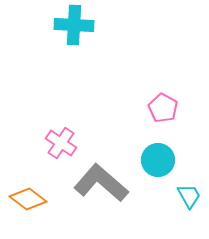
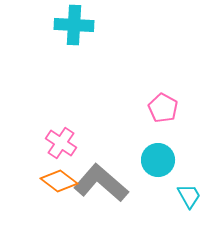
orange diamond: moved 31 px right, 18 px up
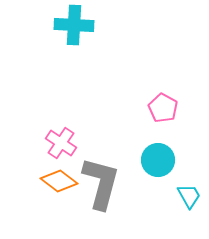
gray L-shape: rotated 64 degrees clockwise
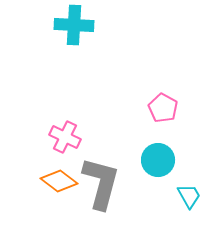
pink cross: moved 4 px right, 6 px up; rotated 8 degrees counterclockwise
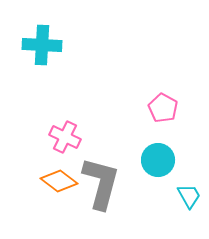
cyan cross: moved 32 px left, 20 px down
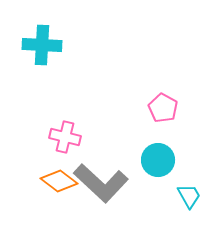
pink cross: rotated 12 degrees counterclockwise
gray L-shape: rotated 118 degrees clockwise
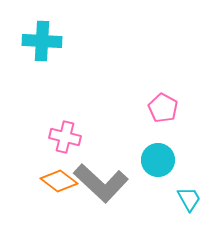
cyan cross: moved 4 px up
cyan trapezoid: moved 3 px down
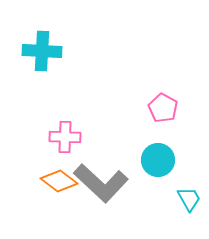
cyan cross: moved 10 px down
pink cross: rotated 12 degrees counterclockwise
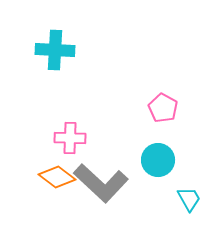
cyan cross: moved 13 px right, 1 px up
pink cross: moved 5 px right, 1 px down
orange diamond: moved 2 px left, 4 px up
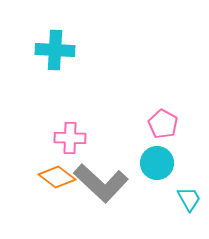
pink pentagon: moved 16 px down
cyan circle: moved 1 px left, 3 px down
